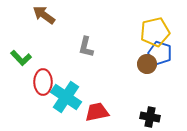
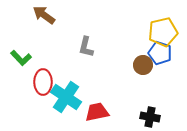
yellow pentagon: moved 8 px right
brown circle: moved 4 px left, 1 px down
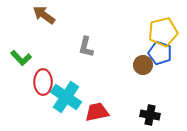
black cross: moved 2 px up
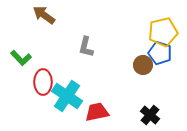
cyan cross: moved 1 px right, 1 px up
black cross: rotated 30 degrees clockwise
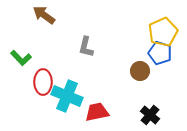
yellow pentagon: rotated 12 degrees counterclockwise
brown circle: moved 3 px left, 6 px down
cyan cross: rotated 12 degrees counterclockwise
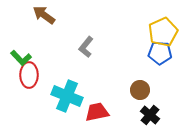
gray L-shape: rotated 25 degrees clockwise
blue pentagon: rotated 15 degrees counterclockwise
brown circle: moved 19 px down
red ellipse: moved 14 px left, 7 px up
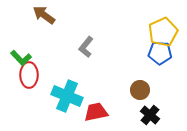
red trapezoid: moved 1 px left
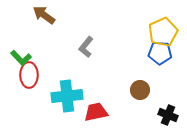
cyan cross: rotated 28 degrees counterclockwise
black cross: moved 18 px right; rotated 18 degrees counterclockwise
